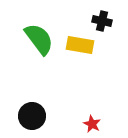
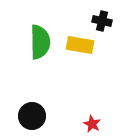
green semicircle: moved 1 px right, 3 px down; rotated 36 degrees clockwise
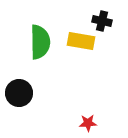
yellow rectangle: moved 1 px right, 4 px up
black circle: moved 13 px left, 23 px up
red star: moved 4 px left, 1 px up; rotated 30 degrees counterclockwise
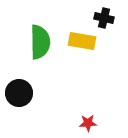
black cross: moved 2 px right, 3 px up
yellow rectangle: moved 1 px right
